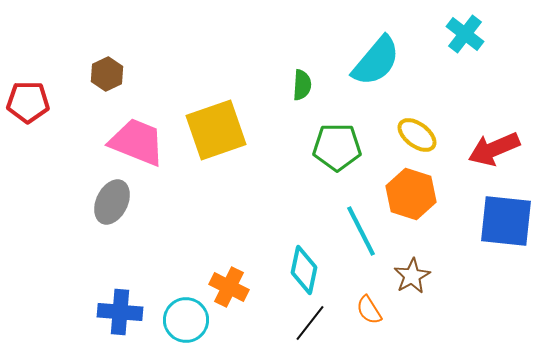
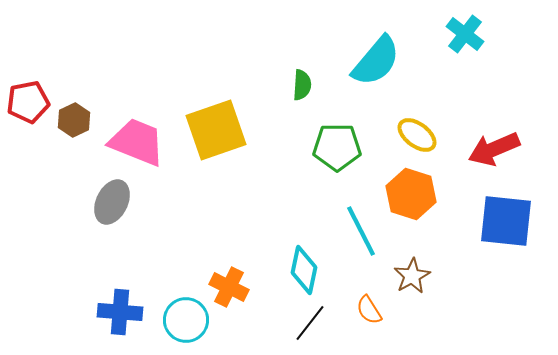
brown hexagon: moved 33 px left, 46 px down
red pentagon: rotated 12 degrees counterclockwise
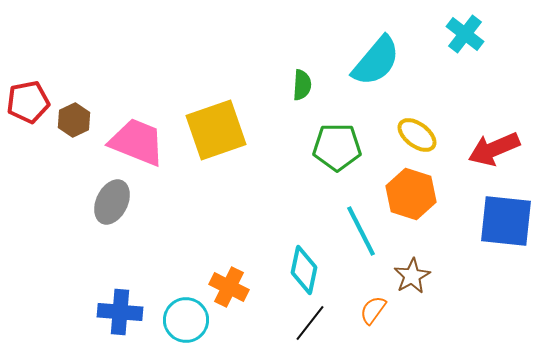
orange semicircle: moved 4 px right; rotated 68 degrees clockwise
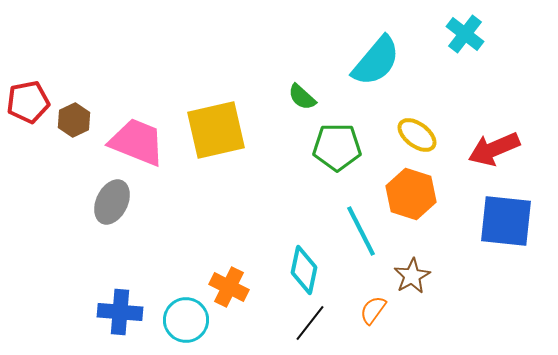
green semicircle: moved 12 px down; rotated 128 degrees clockwise
yellow square: rotated 6 degrees clockwise
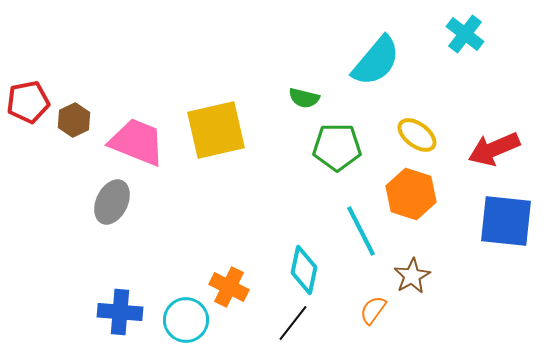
green semicircle: moved 2 px right, 1 px down; rotated 28 degrees counterclockwise
black line: moved 17 px left
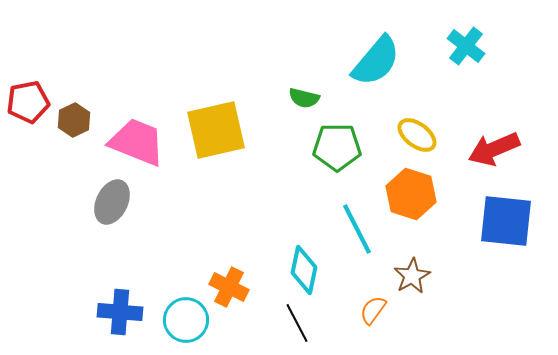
cyan cross: moved 1 px right, 12 px down
cyan line: moved 4 px left, 2 px up
black line: moved 4 px right; rotated 66 degrees counterclockwise
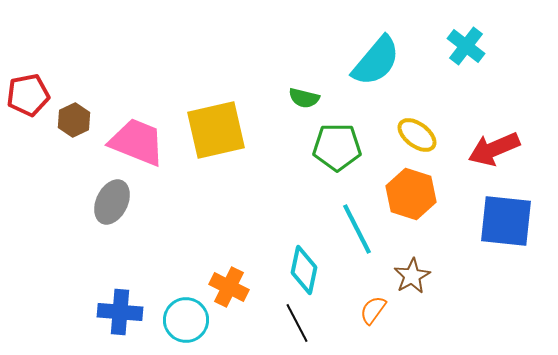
red pentagon: moved 7 px up
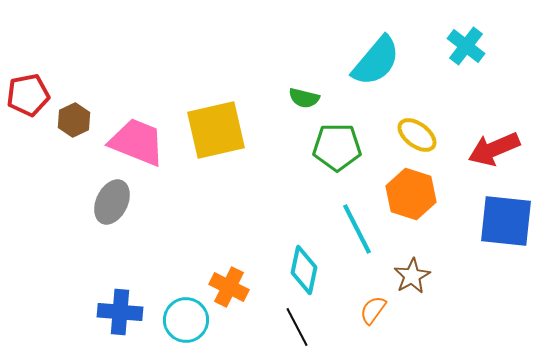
black line: moved 4 px down
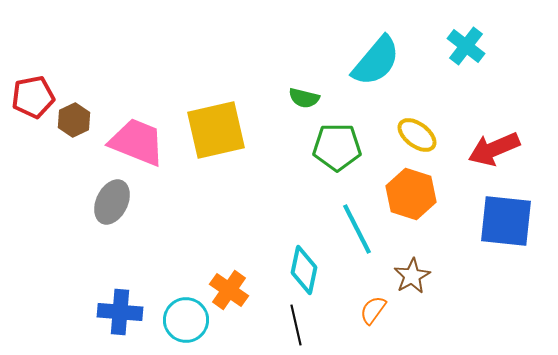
red pentagon: moved 5 px right, 2 px down
orange cross: moved 3 px down; rotated 9 degrees clockwise
black line: moved 1 px left, 2 px up; rotated 15 degrees clockwise
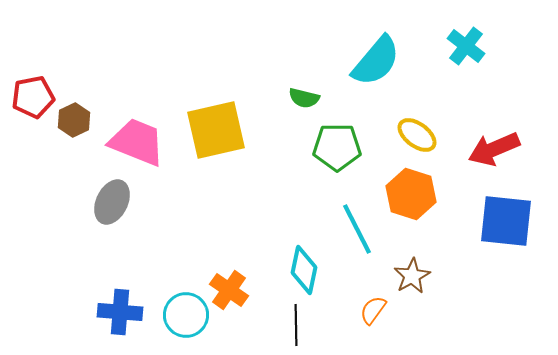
cyan circle: moved 5 px up
black line: rotated 12 degrees clockwise
